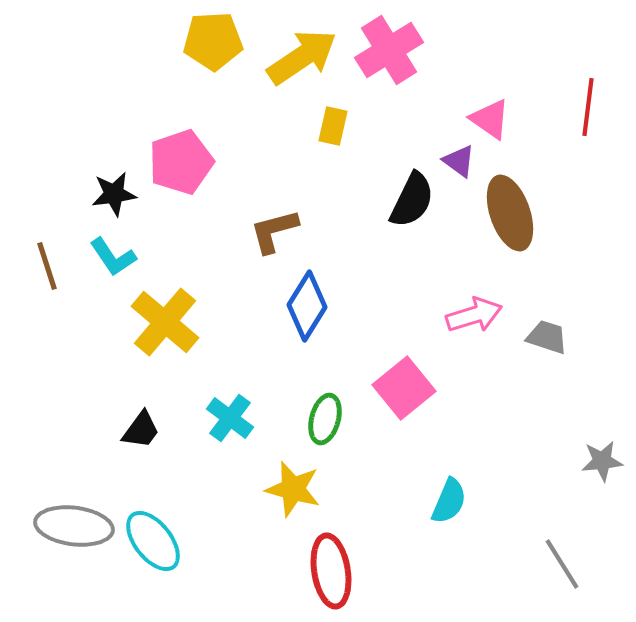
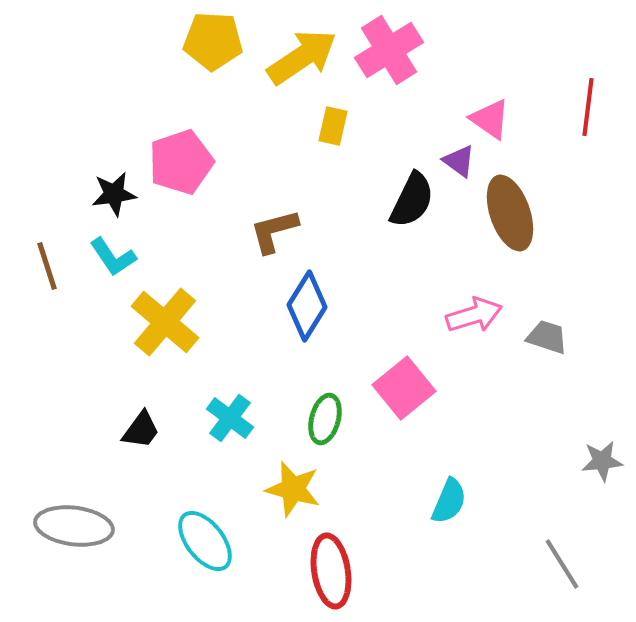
yellow pentagon: rotated 6 degrees clockwise
cyan ellipse: moved 52 px right
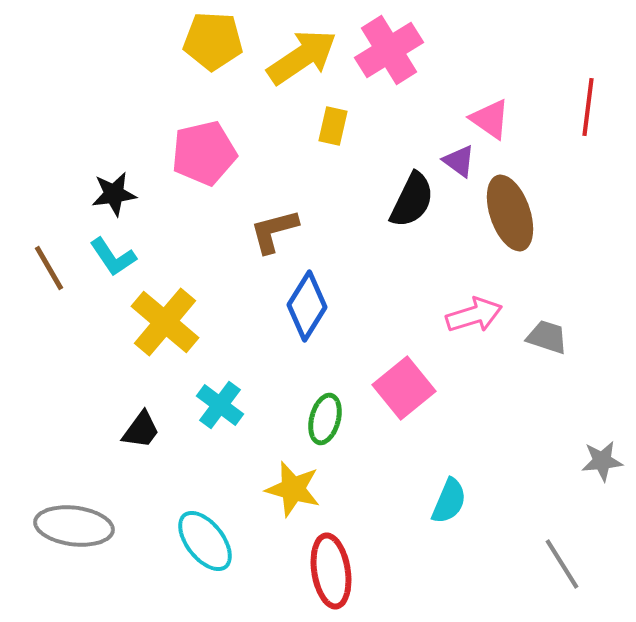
pink pentagon: moved 23 px right, 9 px up; rotated 6 degrees clockwise
brown line: moved 2 px right, 2 px down; rotated 12 degrees counterclockwise
cyan cross: moved 10 px left, 13 px up
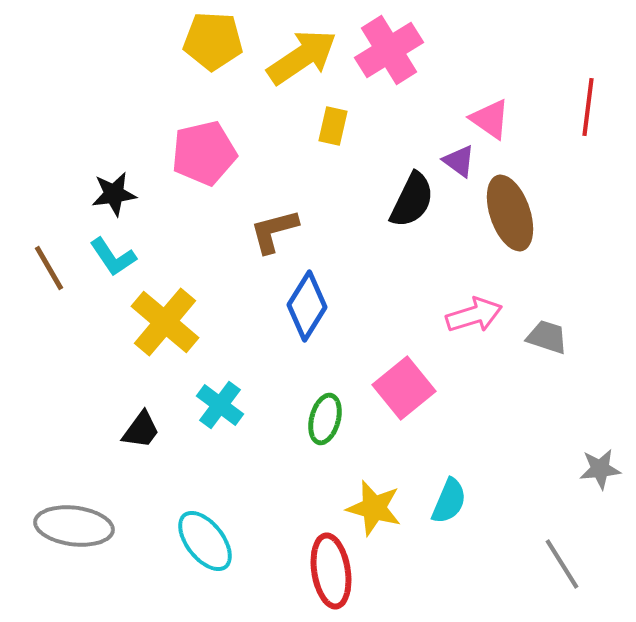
gray star: moved 2 px left, 8 px down
yellow star: moved 81 px right, 19 px down
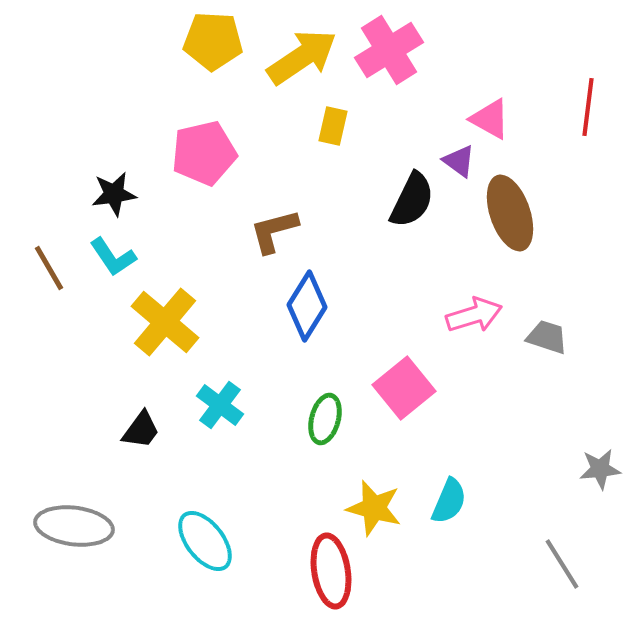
pink triangle: rotated 6 degrees counterclockwise
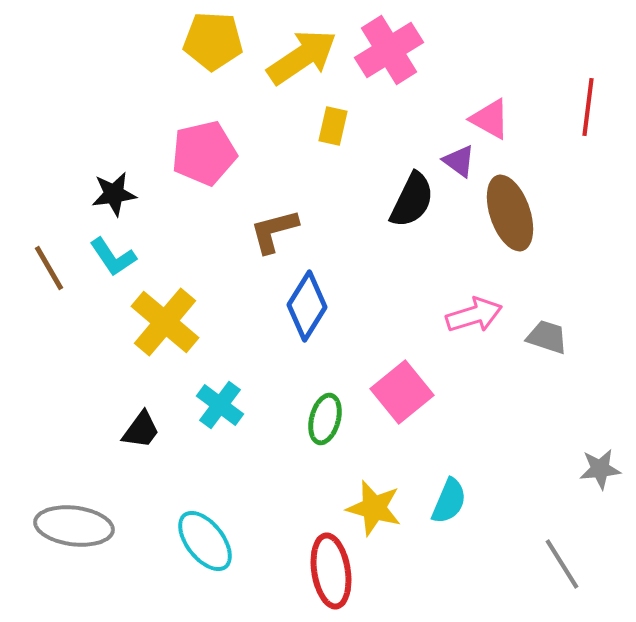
pink square: moved 2 px left, 4 px down
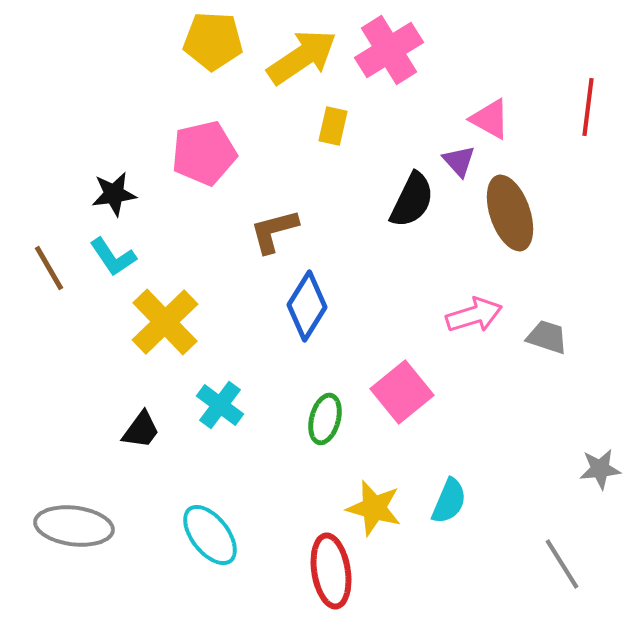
purple triangle: rotated 12 degrees clockwise
yellow cross: rotated 6 degrees clockwise
cyan ellipse: moved 5 px right, 6 px up
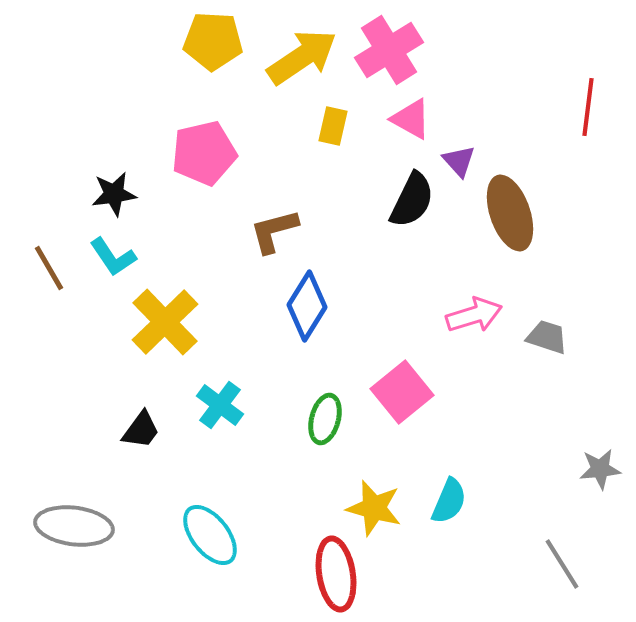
pink triangle: moved 79 px left
red ellipse: moved 5 px right, 3 px down
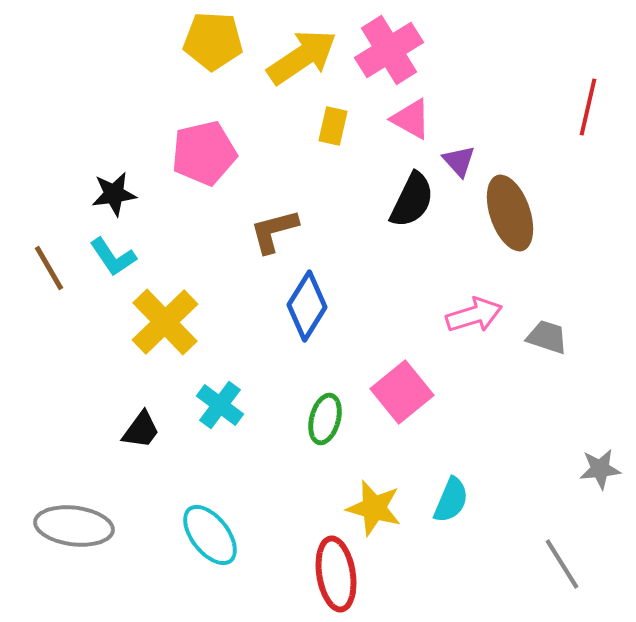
red line: rotated 6 degrees clockwise
cyan semicircle: moved 2 px right, 1 px up
